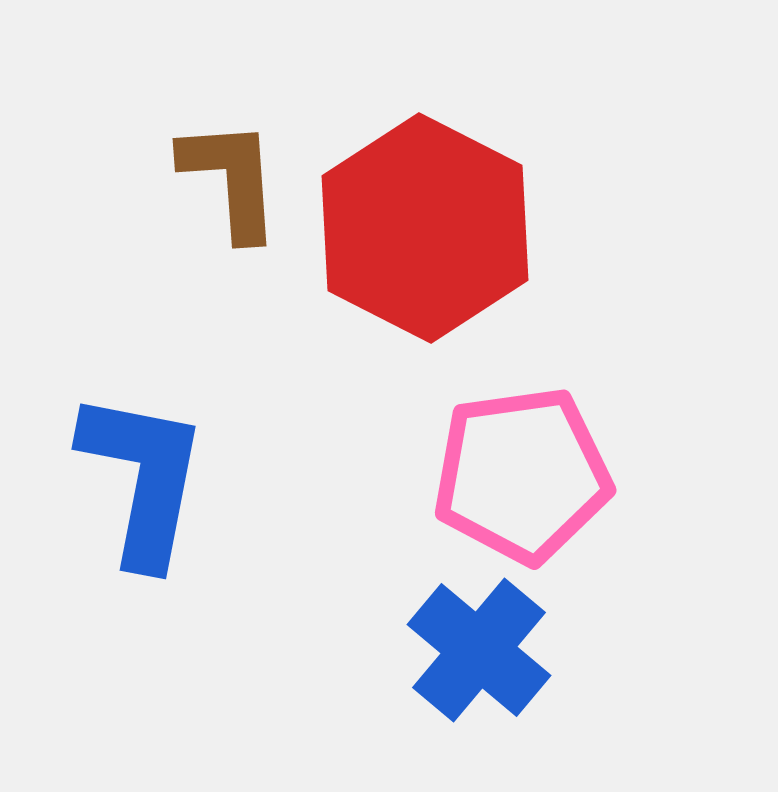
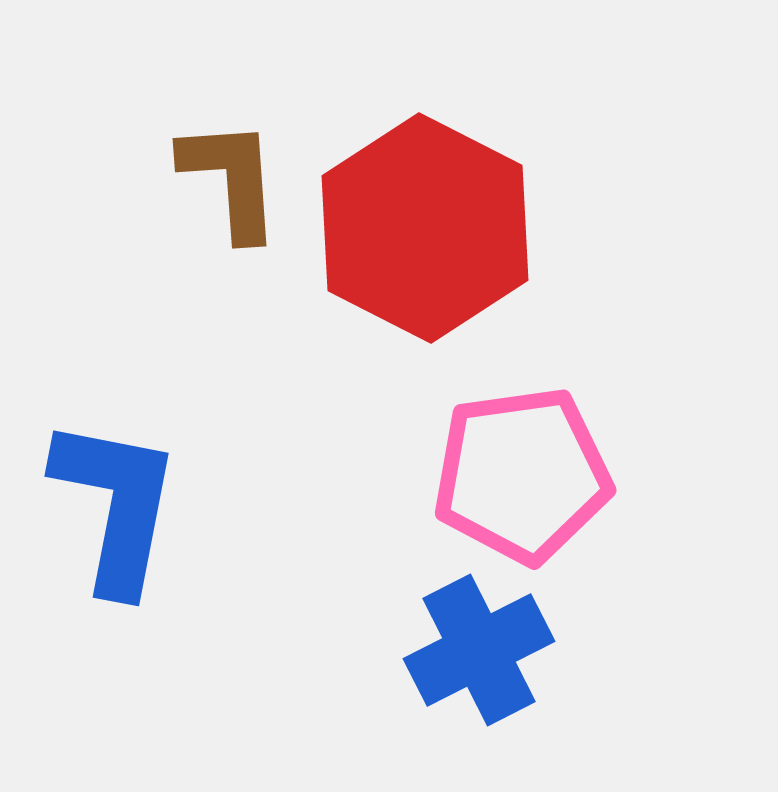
blue L-shape: moved 27 px left, 27 px down
blue cross: rotated 23 degrees clockwise
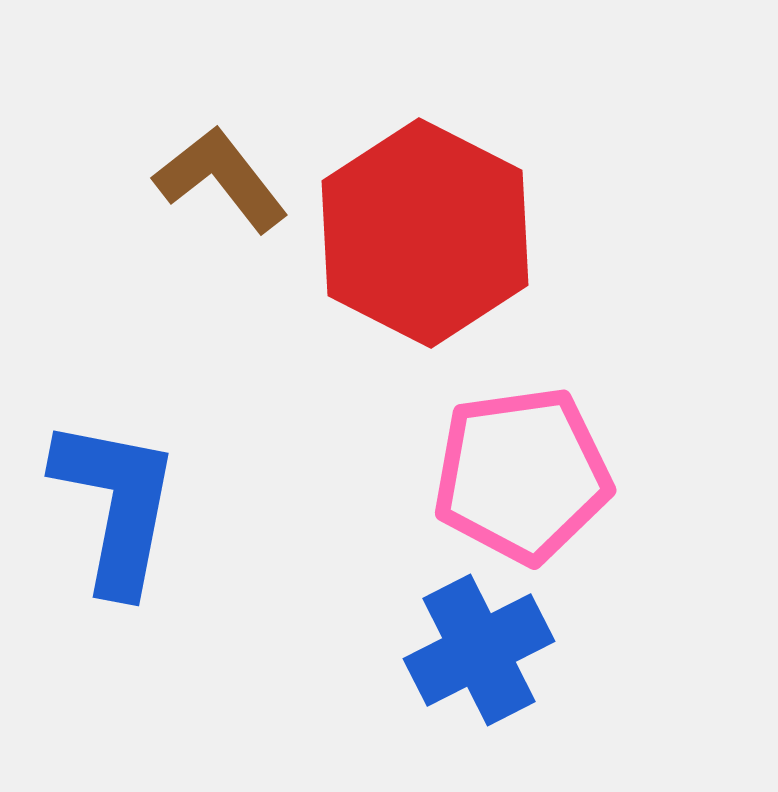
brown L-shape: moved 10 px left; rotated 34 degrees counterclockwise
red hexagon: moved 5 px down
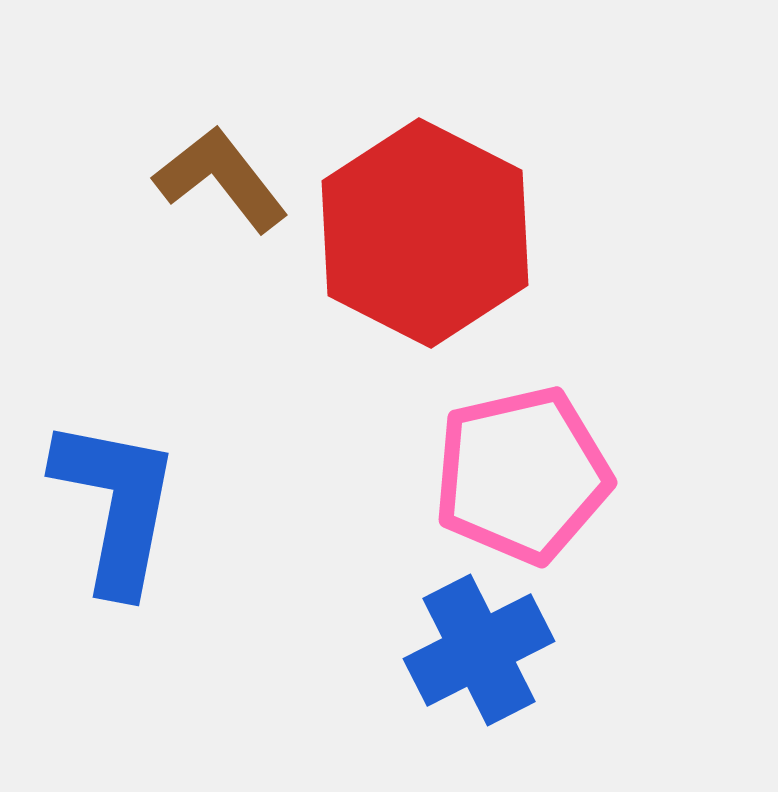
pink pentagon: rotated 5 degrees counterclockwise
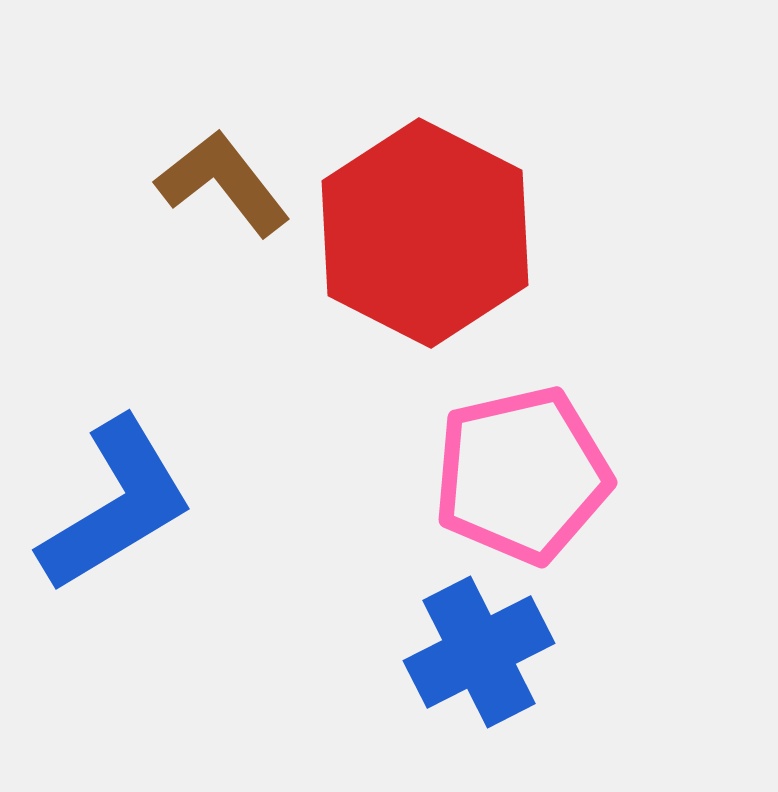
brown L-shape: moved 2 px right, 4 px down
blue L-shape: rotated 48 degrees clockwise
blue cross: moved 2 px down
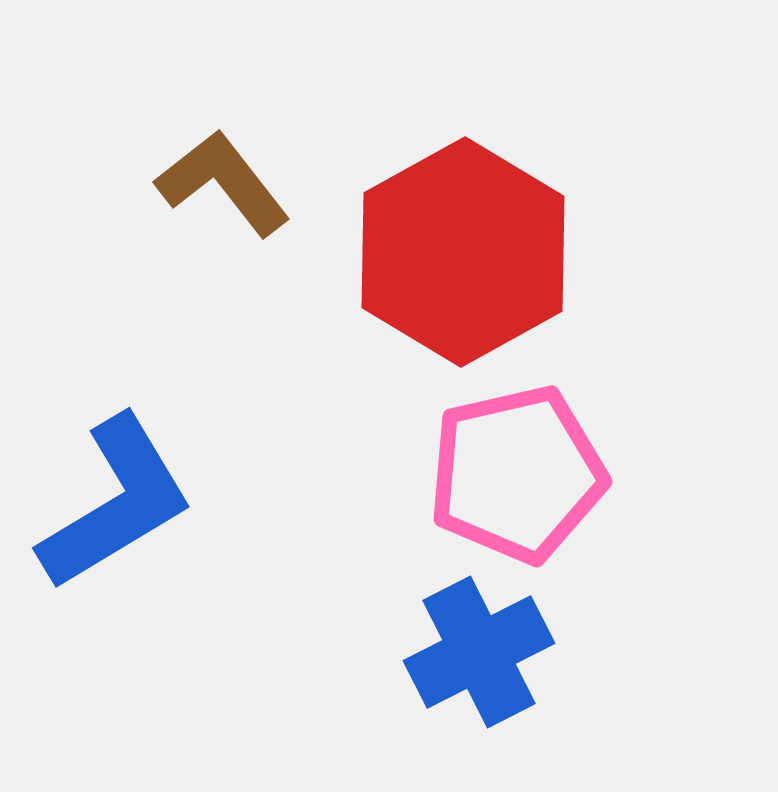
red hexagon: moved 38 px right, 19 px down; rotated 4 degrees clockwise
pink pentagon: moved 5 px left, 1 px up
blue L-shape: moved 2 px up
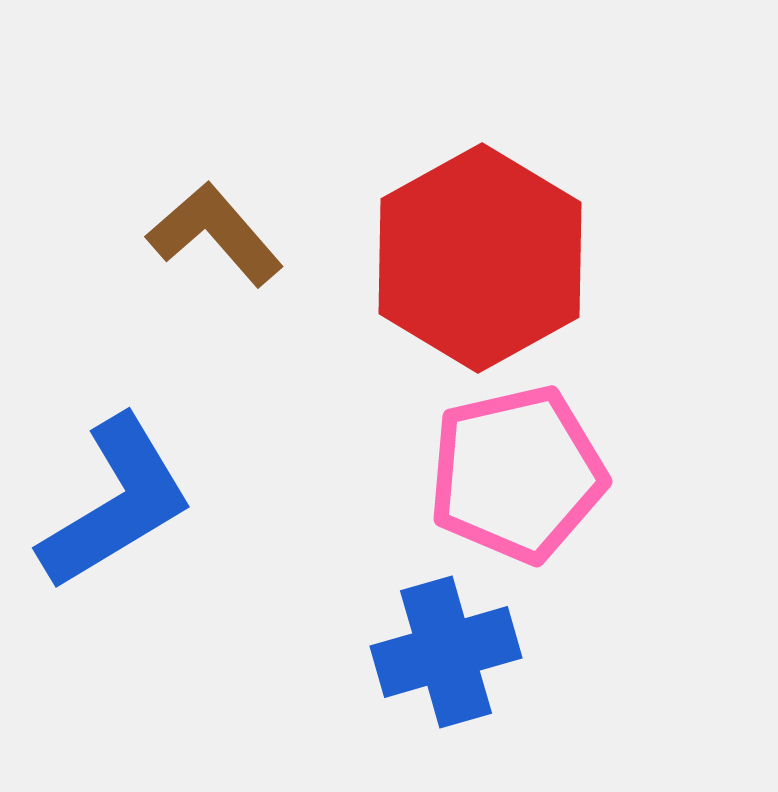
brown L-shape: moved 8 px left, 51 px down; rotated 3 degrees counterclockwise
red hexagon: moved 17 px right, 6 px down
blue cross: moved 33 px left; rotated 11 degrees clockwise
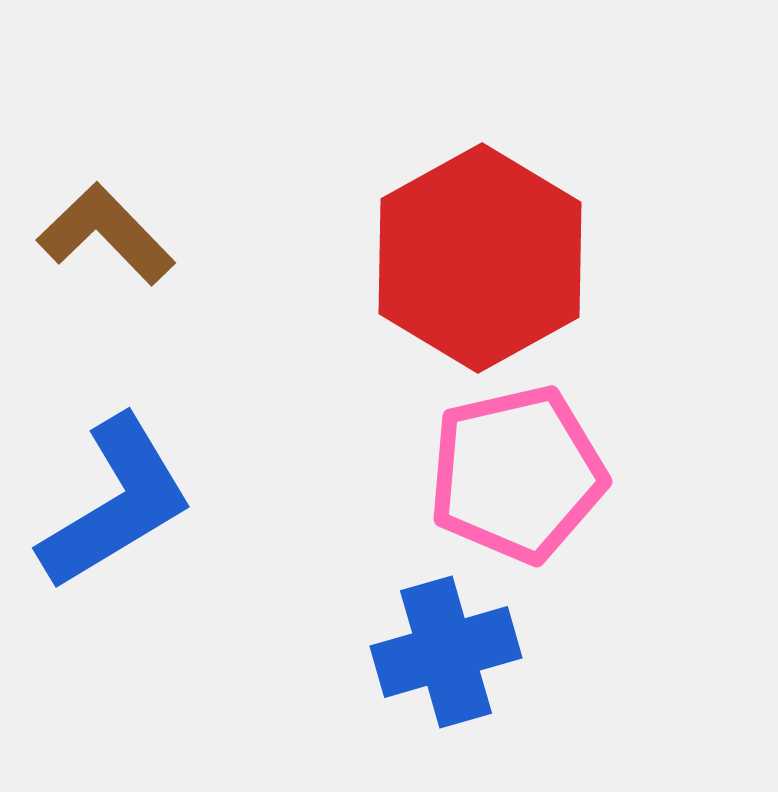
brown L-shape: moved 109 px left; rotated 3 degrees counterclockwise
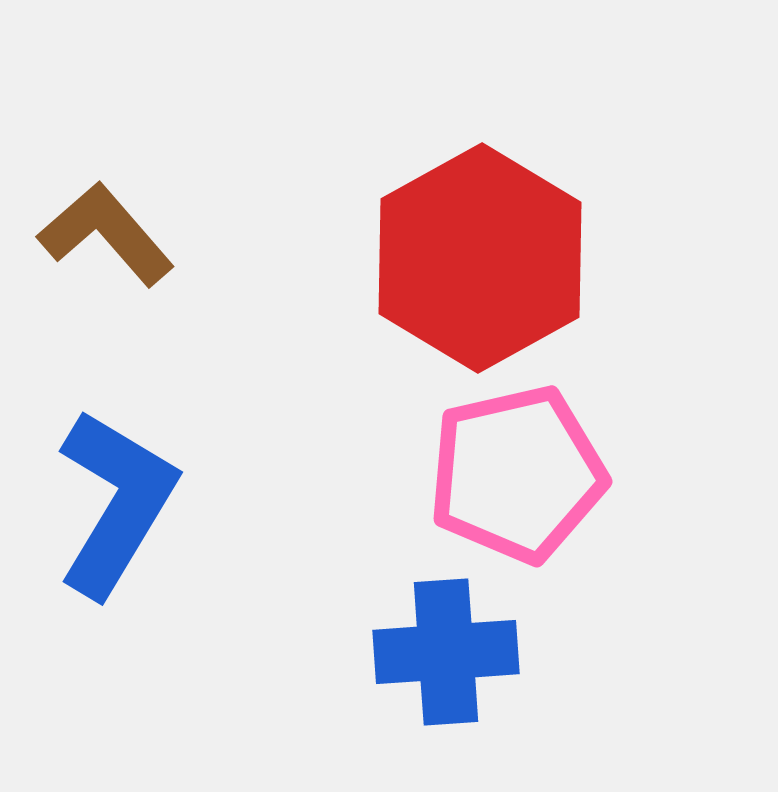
brown L-shape: rotated 3 degrees clockwise
blue L-shape: rotated 28 degrees counterclockwise
blue cross: rotated 12 degrees clockwise
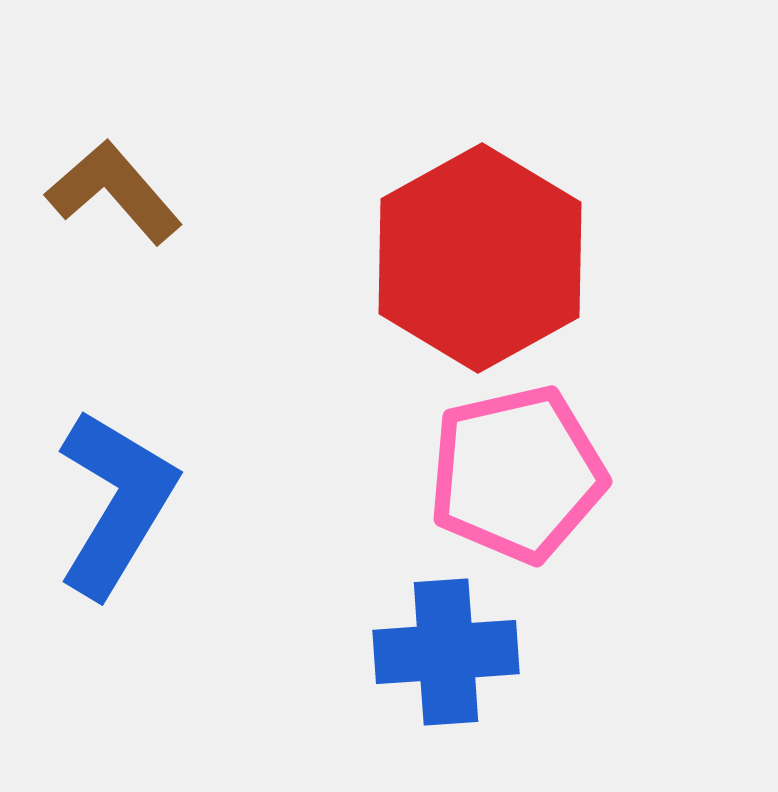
brown L-shape: moved 8 px right, 42 px up
